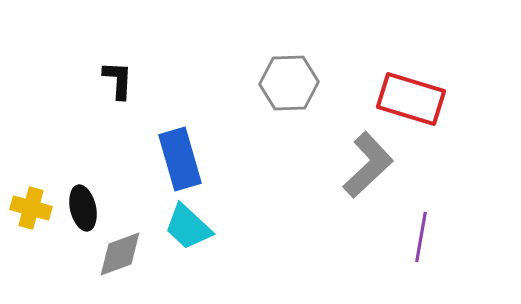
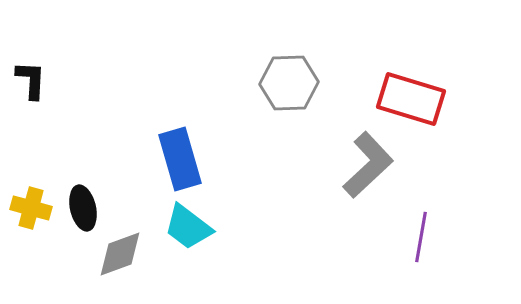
black L-shape: moved 87 px left
cyan trapezoid: rotated 6 degrees counterclockwise
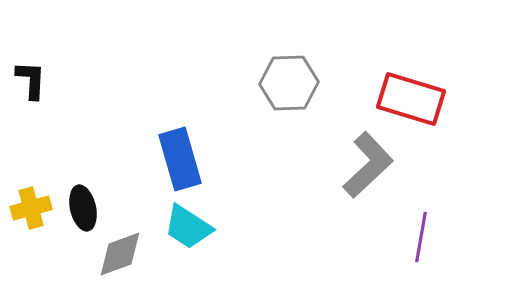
yellow cross: rotated 30 degrees counterclockwise
cyan trapezoid: rotated 4 degrees counterclockwise
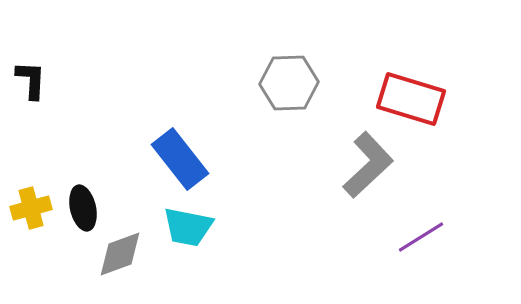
blue rectangle: rotated 22 degrees counterclockwise
cyan trapezoid: rotated 22 degrees counterclockwise
purple line: rotated 48 degrees clockwise
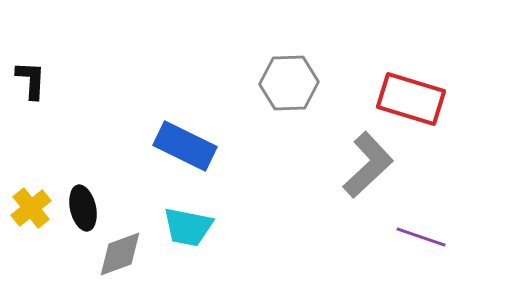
blue rectangle: moved 5 px right, 13 px up; rotated 26 degrees counterclockwise
yellow cross: rotated 24 degrees counterclockwise
purple line: rotated 51 degrees clockwise
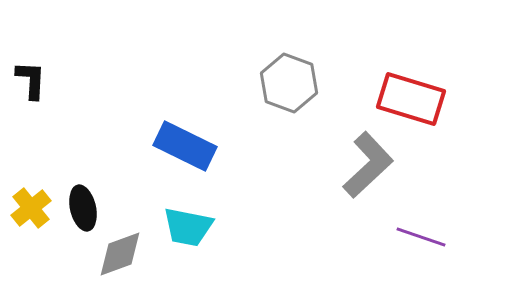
gray hexagon: rotated 22 degrees clockwise
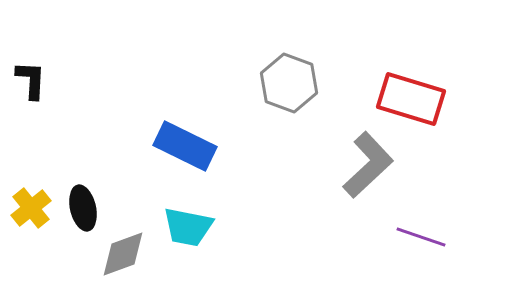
gray diamond: moved 3 px right
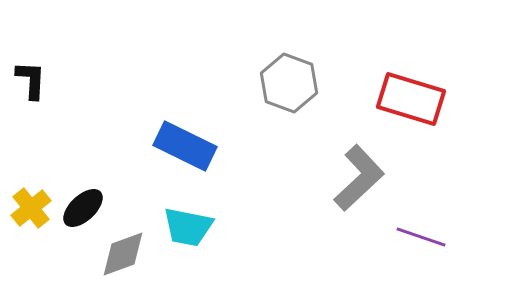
gray L-shape: moved 9 px left, 13 px down
black ellipse: rotated 60 degrees clockwise
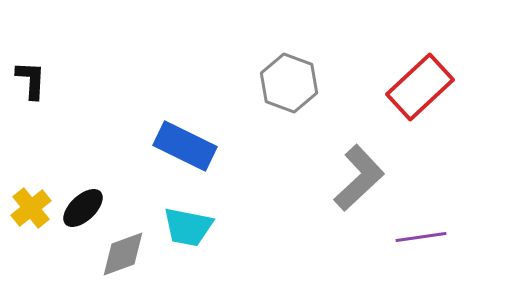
red rectangle: moved 9 px right, 12 px up; rotated 60 degrees counterclockwise
purple line: rotated 27 degrees counterclockwise
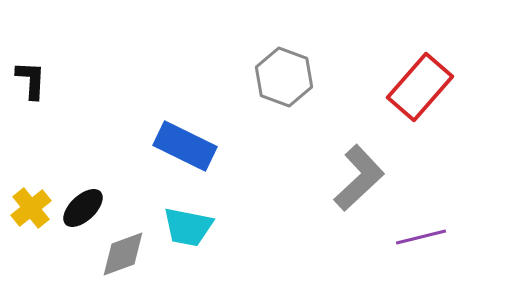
gray hexagon: moved 5 px left, 6 px up
red rectangle: rotated 6 degrees counterclockwise
purple line: rotated 6 degrees counterclockwise
